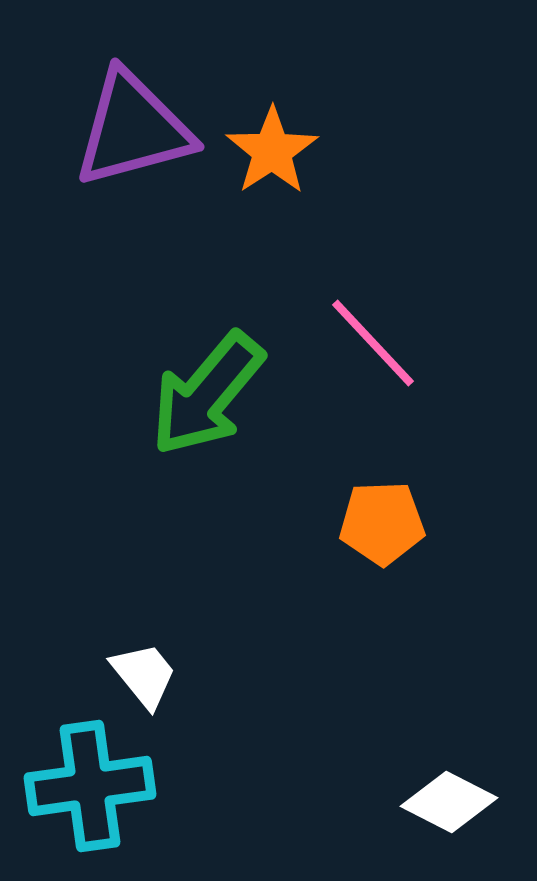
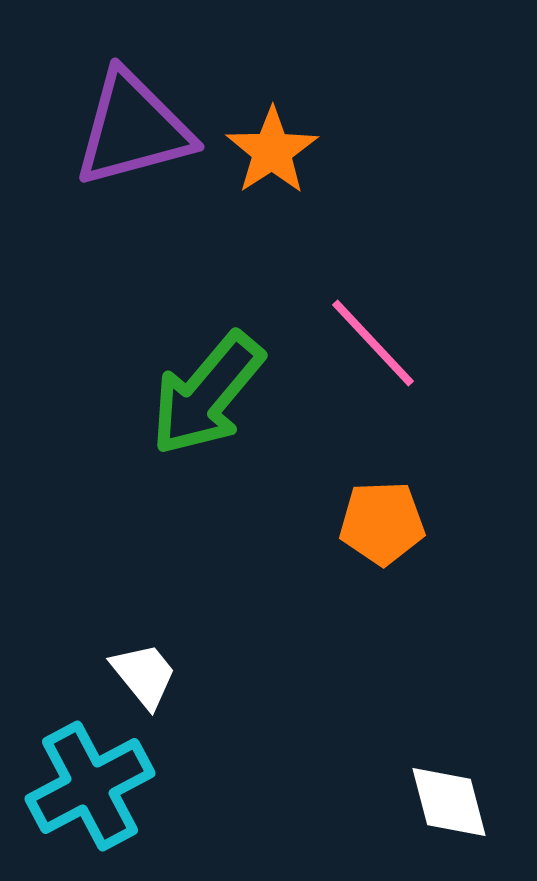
cyan cross: rotated 20 degrees counterclockwise
white diamond: rotated 48 degrees clockwise
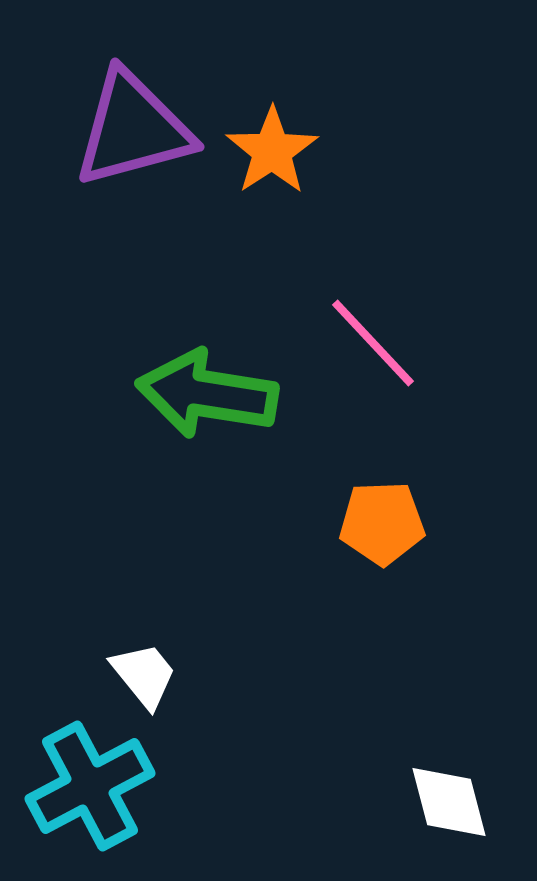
green arrow: rotated 59 degrees clockwise
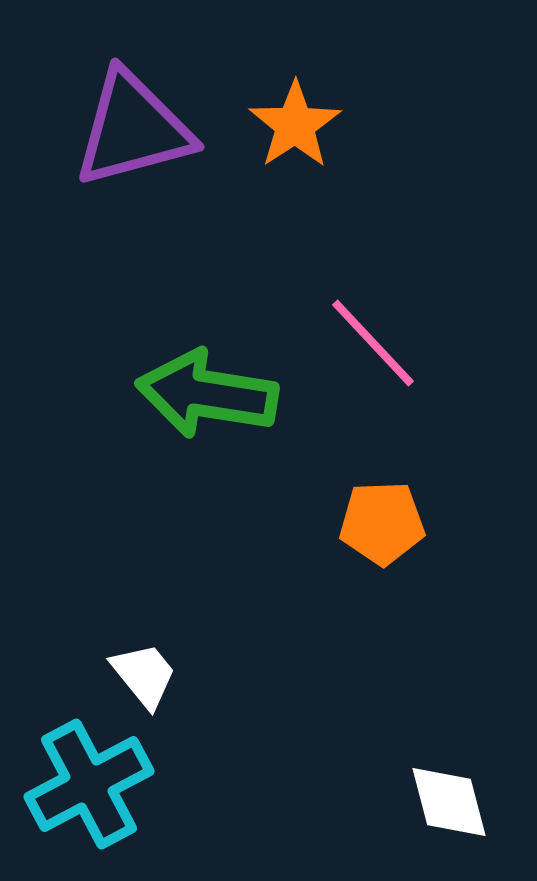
orange star: moved 23 px right, 26 px up
cyan cross: moved 1 px left, 2 px up
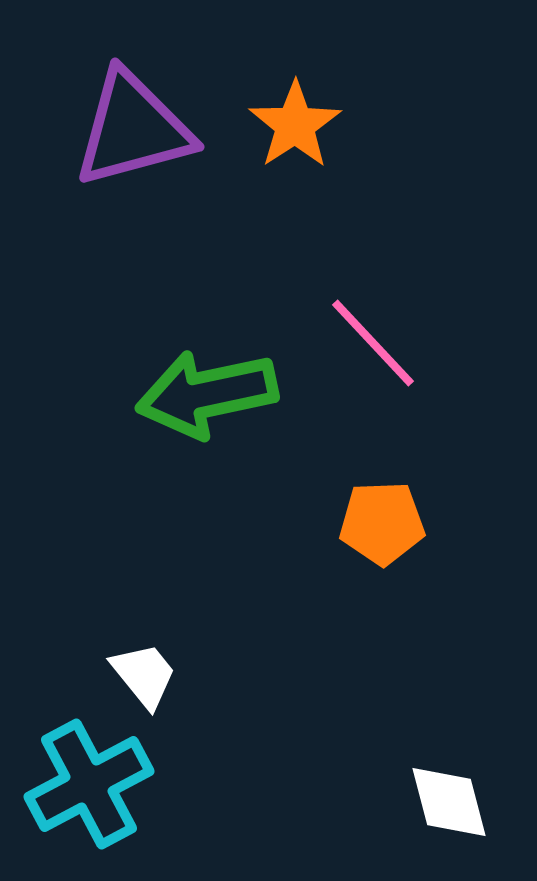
green arrow: rotated 21 degrees counterclockwise
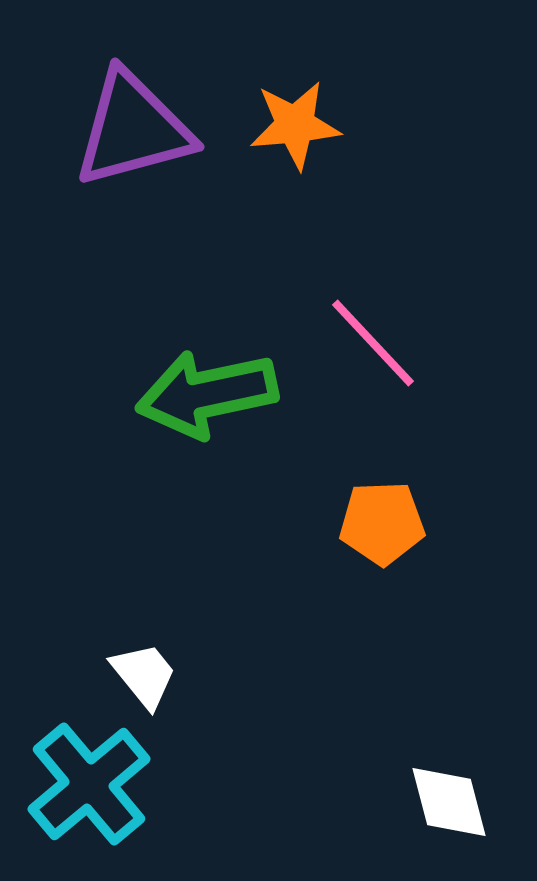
orange star: rotated 28 degrees clockwise
cyan cross: rotated 12 degrees counterclockwise
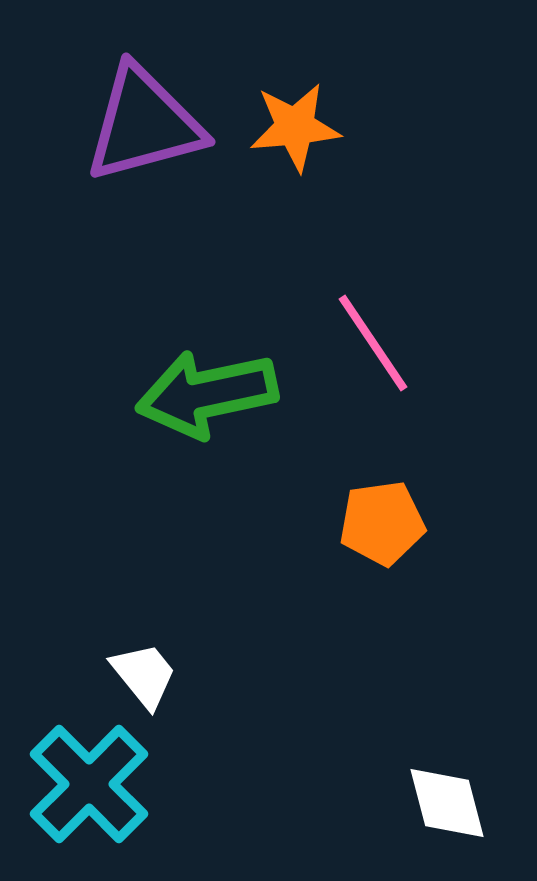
orange star: moved 2 px down
purple triangle: moved 11 px right, 5 px up
pink line: rotated 9 degrees clockwise
orange pentagon: rotated 6 degrees counterclockwise
cyan cross: rotated 5 degrees counterclockwise
white diamond: moved 2 px left, 1 px down
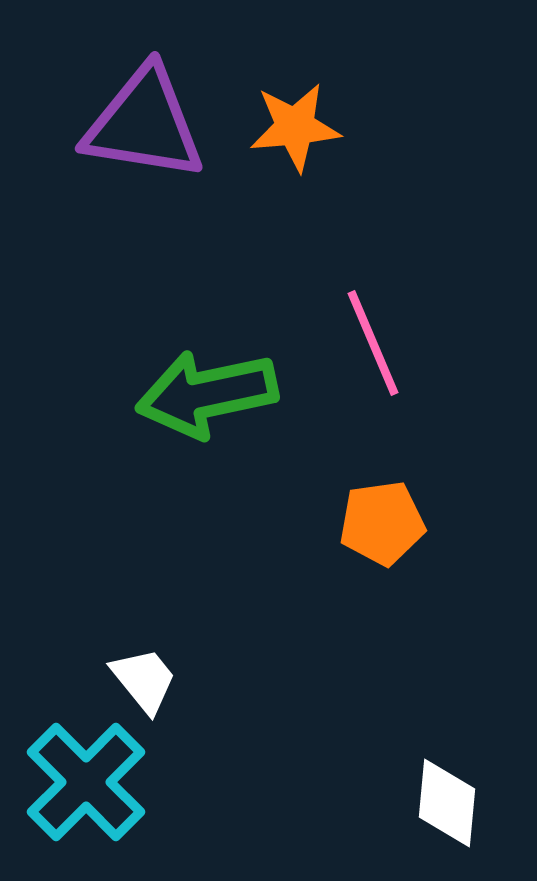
purple triangle: rotated 24 degrees clockwise
pink line: rotated 11 degrees clockwise
white trapezoid: moved 5 px down
cyan cross: moved 3 px left, 2 px up
white diamond: rotated 20 degrees clockwise
